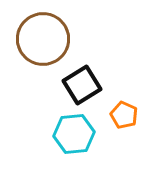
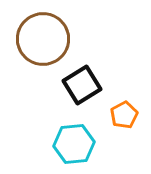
orange pentagon: rotated 20 degrees clockwise
cyan hexagon: moved 10 px down
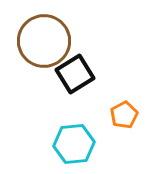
brown circle: moved 1 px right, 2 px down
black square: moved 7 px left, 11 px up
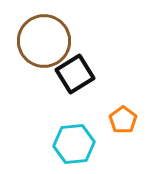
orange pentagon: moved 1 px left, 5 px down; rotated 8 degrees counterclockwise
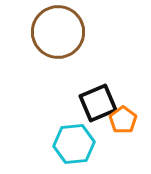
brown circle: moved 14 px right, 9 px up
black square: moved 23 px right, 29 px down; rotated 9 degrees clockwise
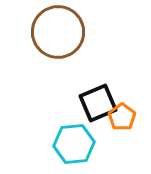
orange pentagon: moved 1 px left, 3 px up
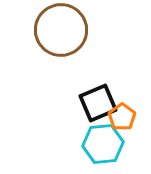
brown circle: moved 3 px right, 2 px up
cyan hexagon: moved 29 px right
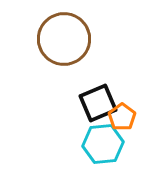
brown circle: moved 3 px right, 9 px down
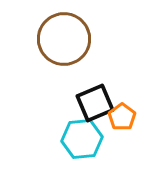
black square: moved 3 px left
cyan hexagon: moved 21 px left, 5 px up
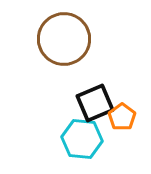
cyan hexagon: rotated 12 degrees clockwise
